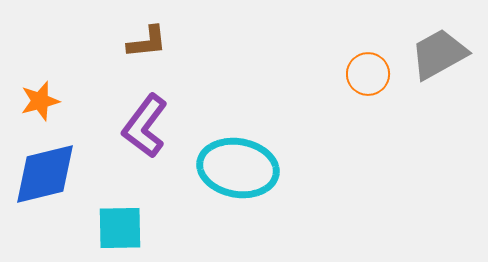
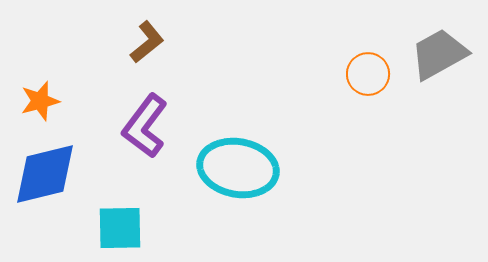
brown L-shape: rotated 33 degrees counterclockwise
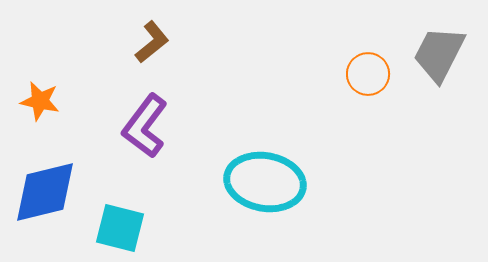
brown L-shape: moved 5 px right
gray trapezoid: rotated 34 degrees counterclockwise
orange star: rotated 27 degrees clockwise
cyan ellipse: moved 27 px right, 14 px down
blue diamond: moved 18 px down
cyan square: rotated 15 degrees clockwise
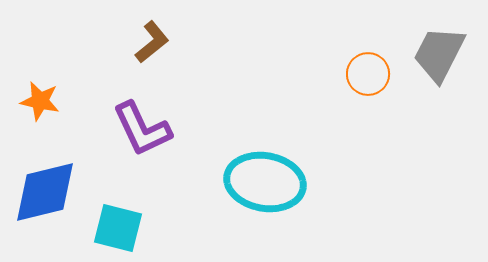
purple L-shape: moved 3 px left, 3 px down; rotated 62 degrees counterclockwise
cyan square: moved 2 px left
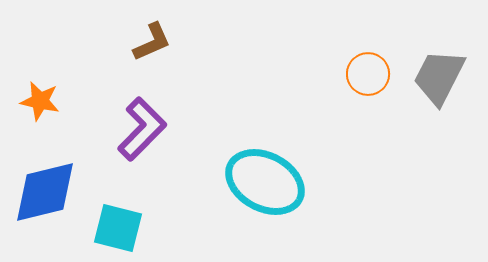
brown L-shape: rotated 15 degrees clockwise
gray trapezoid: moved 23 px down
purple L-shape: rotated 110 degrees counterclockwise
cyan ellipse: rotated 18 degrees clockwise
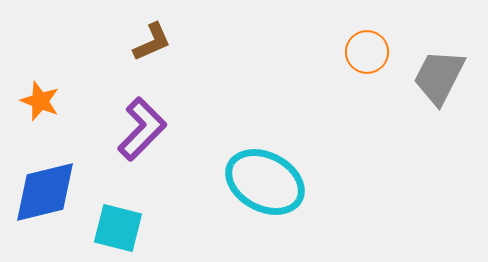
orange circle: moved 1 px left, 22 px up
orange star: rotated 9 degrees clockwise
